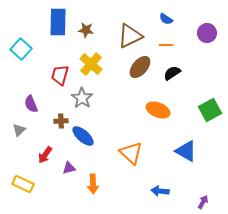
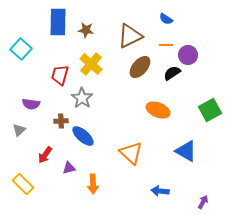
purple circle: moved 19 px left, 22 px down
purple semicircle: rotated 60 degrees counterclockwise
yellow rectangle: rotated 20 degrees clockwise
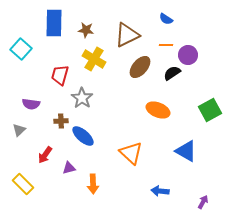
blue rectangle: moved 4 px left, 1 px down
brown triangle: moved 3 px left, 1 px up
yellow cross: moved 3 px right, 5 px up; rotated 10 degrees counterclockwise
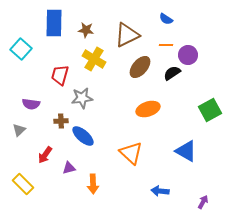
gray star: rotated 30 degrees clockwise
orange ellipse: moved 10 px left, 1 px up; rotated 40 degrees counterclockwise
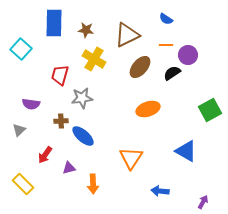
orange triangle: moved 5 px down; rotated 20 degrees clockwise
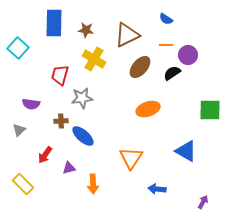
cyan square: moved 3 px left, 1 px up
green square: rotated 30 degrees clockwise
blue arrow: moved 3 px left, 2 px up
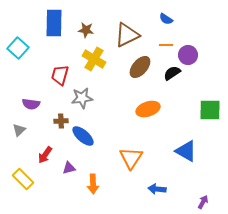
yellow rectangle: moved 5 px up
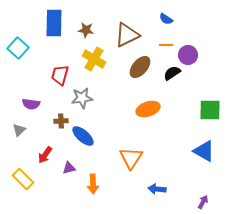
blue triangle: moved 18 px right
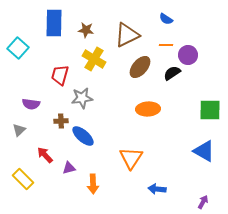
orange ellipse: rotated 15 degrees clockwise
red arrow: rotated 102 degrees clockwise
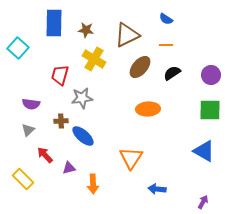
purple circle: moved 23 px right, 20 px down
gray triangle: moved 9 px right
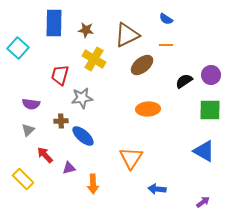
brown ellipse: moved 2 px right, 2 px up; rotated 10 degrees clockwise
black semicircle: moved 12 px right, 8 px down
purple arrow: rotated 24 degrees clockwise
